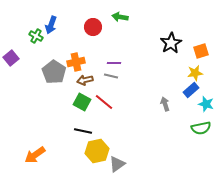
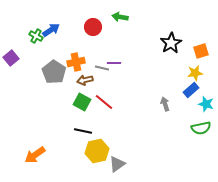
blue arrow: moved 5 px down; rotated 144 degrees counterclockwise
gray line: moved 9 px left, 8 px up
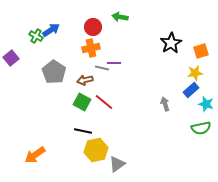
orange cross: moved 15 px right, 14 px up
yellow hexagon: moved 1 px left, 1 px up
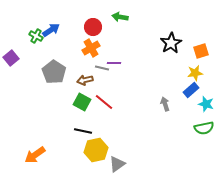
orange cross: rotated 18 degrees counterclockwise
green semicircle: moved 3 px right
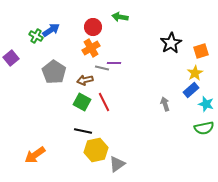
yellow star: rotated 21 degrees counterclockwise
red line: rotated 24 degrees clockwise
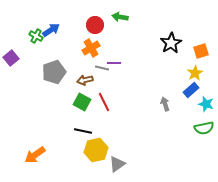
red circle: moved 2 px right, 2 px up
gray pentagon: rotated 20 degrees clockwise
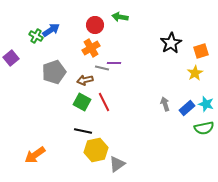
blue rectangle: moved 4 px left, 18 px down
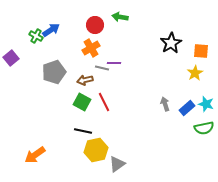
orange square: rotated 21 degrees clockwise
